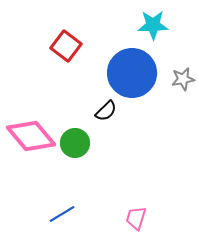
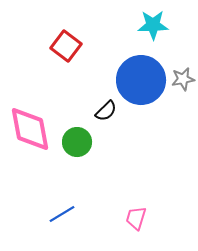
blue circle: moved 9 px right, 7 px down
pink diamond: moved 1 px left, 7 px up; rotated 30 degrees clockwise
green circle: moved 2 px right, 1 px up
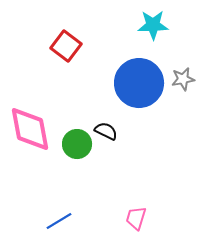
blue circle: moved 2 px left, 3 px down
black semicircle: moved 20 px down; rotated 110 degrees counterclockwise
green circle: moved 2 px down
blue line: moved 3 px left, 7 px down
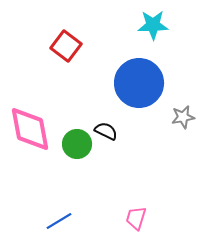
gray star: moved 38 px down
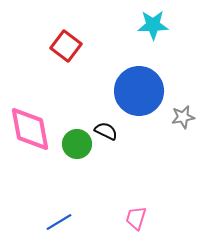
blue circle: moved 8 px down
blue line: moved 1 px down
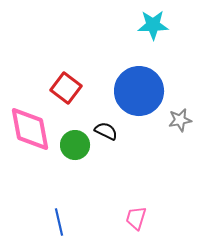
red square: moved 42 px down
gray star: moved 3 px left, 3 px down
green circle: moved 2 px left, 1 px down
blue line: rotated 72 degrees counterclockwise
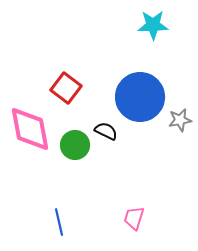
blue circle: moved 1 px right, 6 px down
pink trapezoid: moved 2 px left
